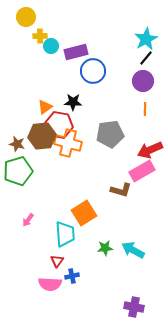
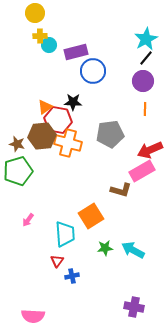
yellow circle: moved 9 px right, 4 px up
cyan circle: moved 2 px left, 1 px up
red hexagon: moved 1 px left, 5 px up
orange square: moved 7 px right, 3 px down
pink semicircle: moved 17 px left, 32 px down
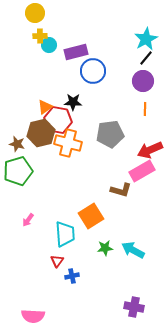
brown hexagon: moved 1 px left, 3 px up; rotated 8 degrees counterclockwise
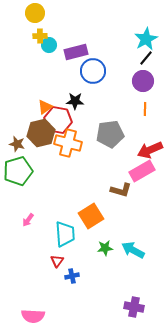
black star: moved 2 px right, 1 px up
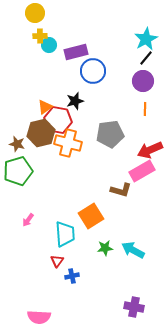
black star: rotated 18 degrees counterclockwise
pink semicircle: moved 6 px right, 1 px down
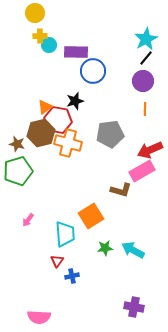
purple rectangle: rotated 15 degrees clockwise
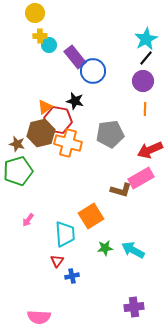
purple rectangle: moved 1 px left, 5 px down; rotated 50 degrees clockwise
black star: rotated 30 degrees clockwise
pink rectangle: moved 1 px left, 7 px down
purple cross: rotated 18 degrees counterclockwise
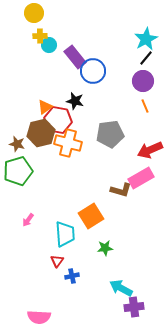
yellow circle: moved 1 px left
orange line: moved 3 px up; rotated 24 degrees counterclockwise
cyan arrow: moved 12 px left, 38 px down
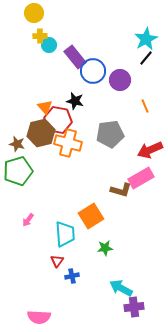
purple circle: moved 23 px left, 1 px up
orange triangle: rotated 35 degrees counterclockwise
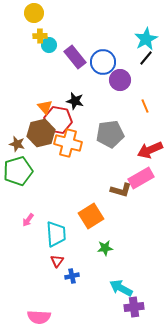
blue circle: moved 10 px right, 9 px up
cyan trapezoid: moved 9 px left
